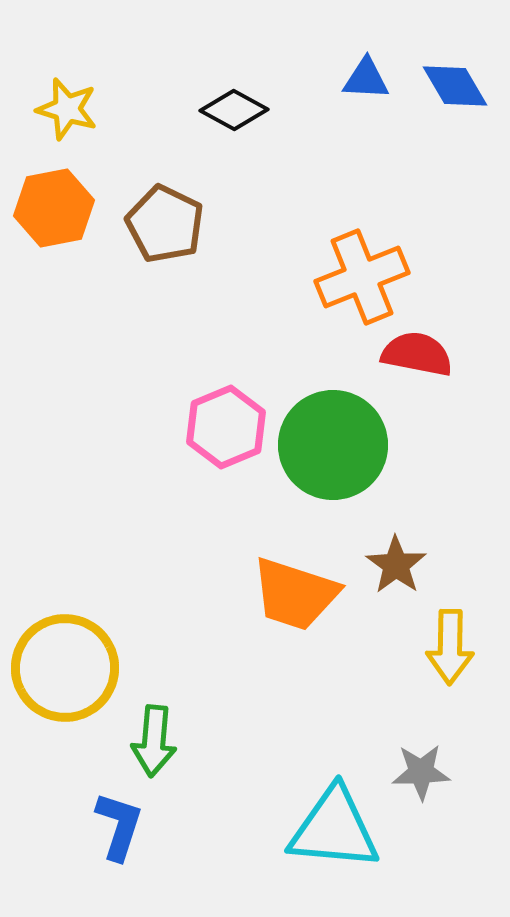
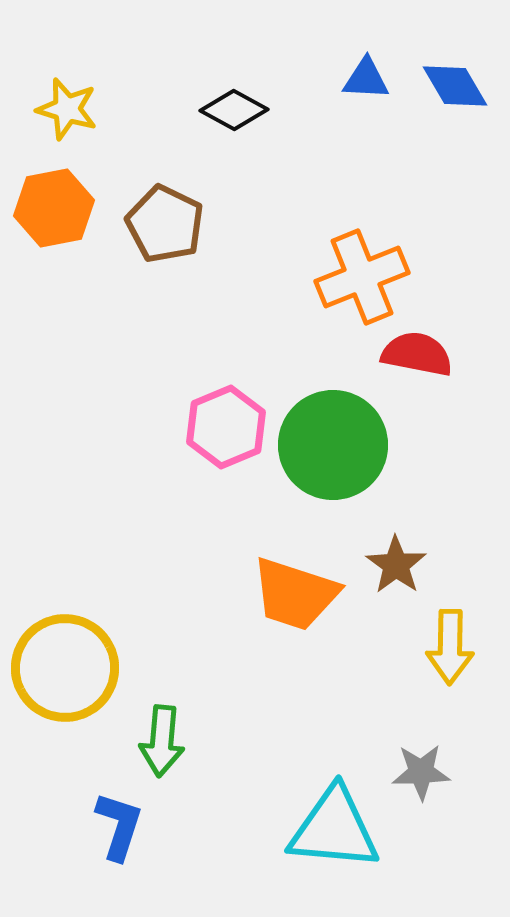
green arrow: moved 8 px right
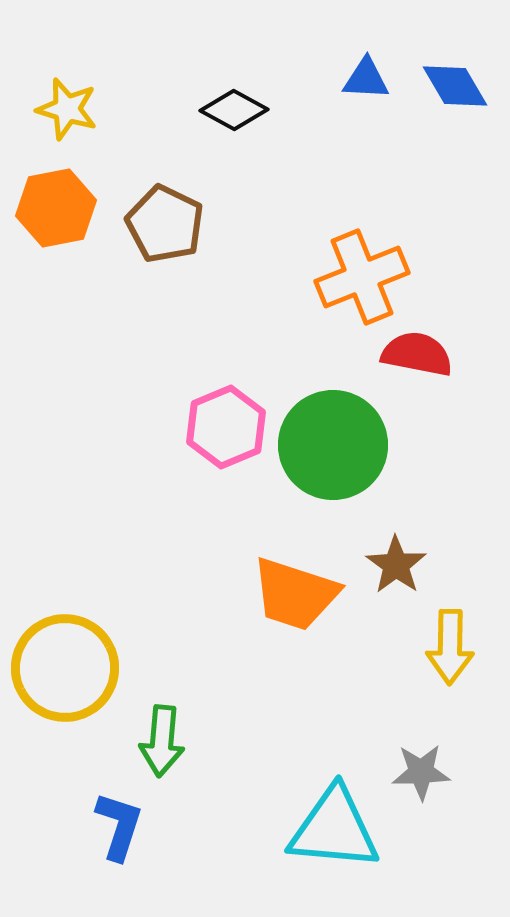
orange hexagon: moved 2 px right
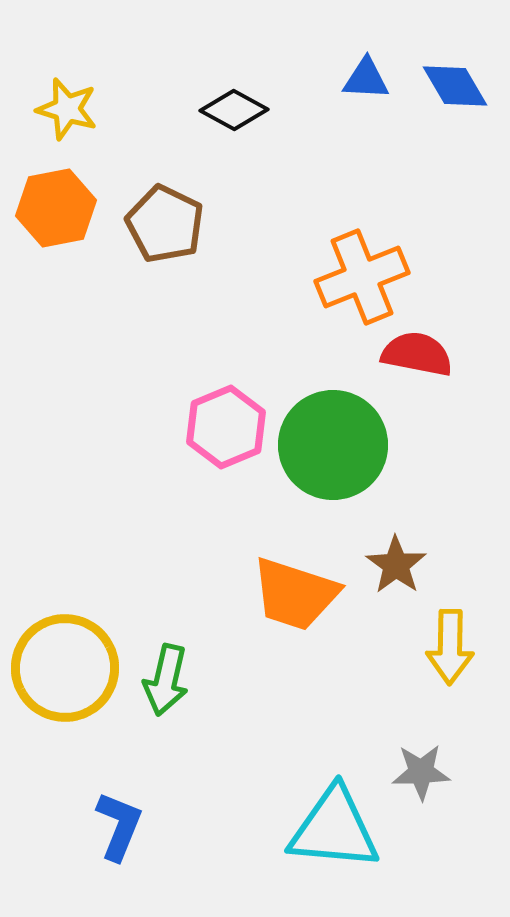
green arrow: moved 4 px right, 61 px up; rotated 8 degrees clockwise
blue L-shape: rotated 4 degrees clockwise
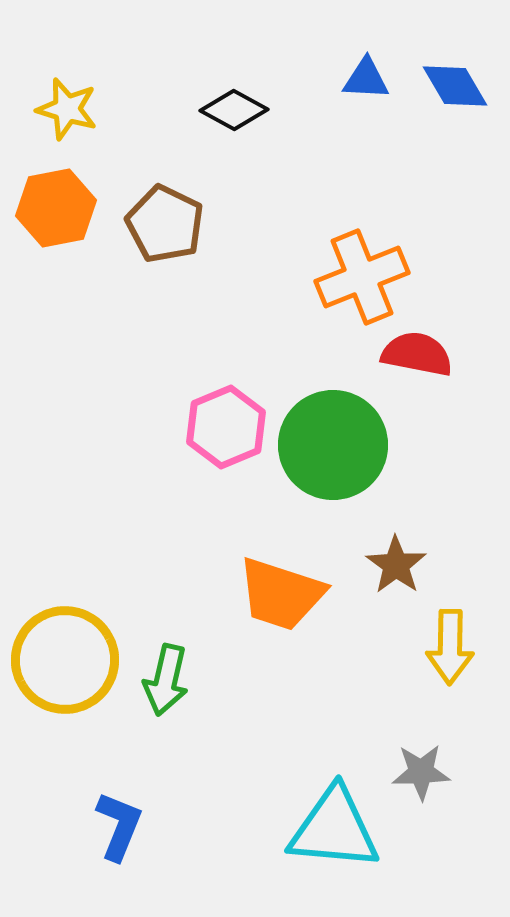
orange trapezoid: moved 14 px left
yellow circle: moved 8 px up
